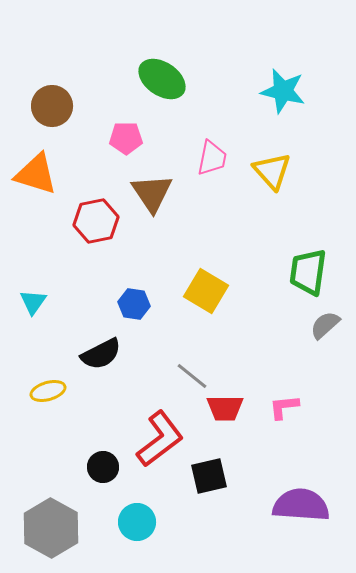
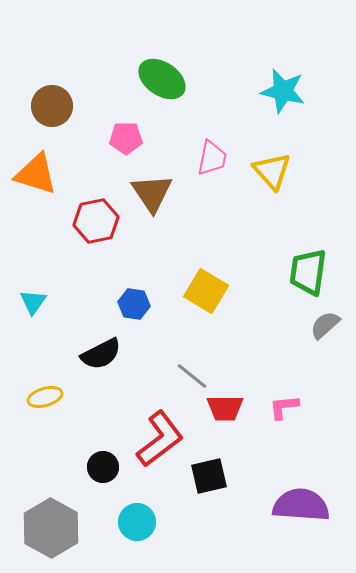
yellow ellipse: moved 3 px left, 6 px down
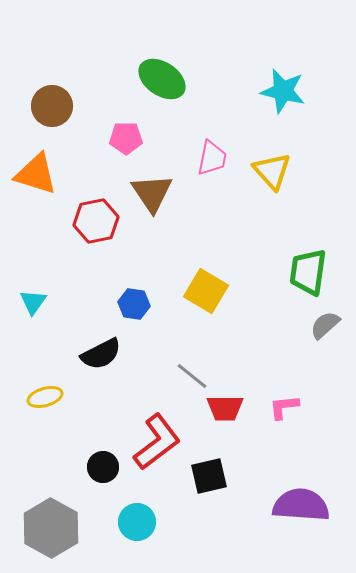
red L-shape: moved 3 px left, 3 px down
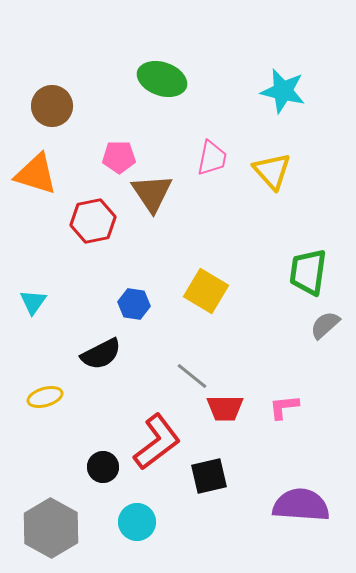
green ellipse: rotated 15 degrees counterclockwise
pink pentagon: moved 7 px left, 19 px down
red hexagon: moved 3 px left
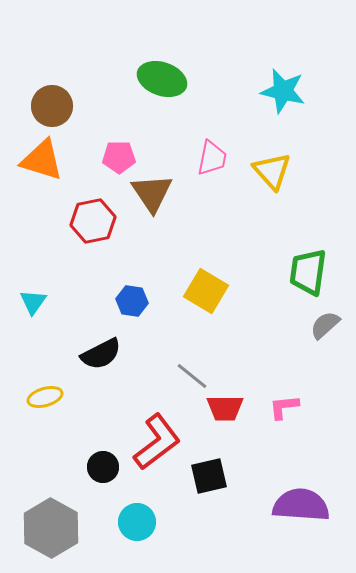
orange triangle: moved 6 px right, 14 px up
blue hexagon: moved 2 px left, 3 px up
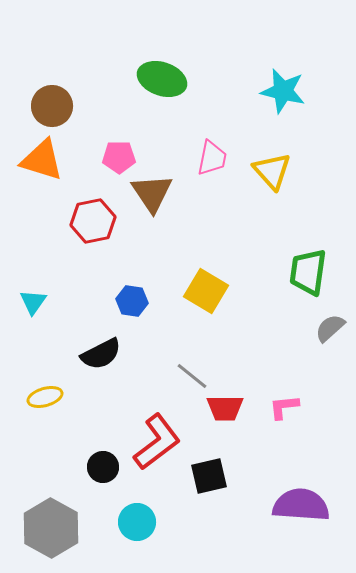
gray semicircle: moved 5 px right, 3 px down
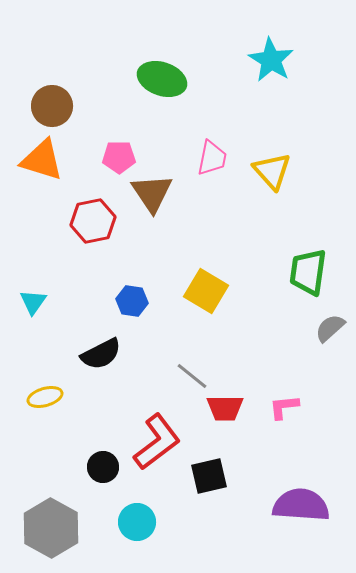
cyan star: moved 12 px left, 31 px up; rotated 18 degrees clockwise
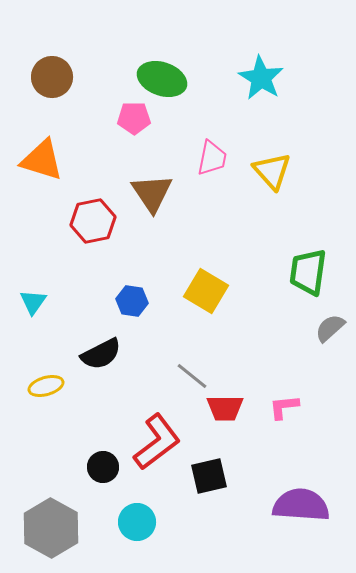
cyan star: moved 10 px left, 18 px down
brown circle: moved 29 px up
pink pentagon: moved 15 px right, 39 px up
yellow ellipse: moved 1 px right, 11 px up
